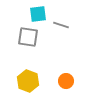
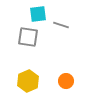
yellow hexagon: rotated 15 degrees clockwise
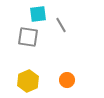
gray line: rotated 42 degrees clockwise
orange circle: moved 1 px right, 1 px up
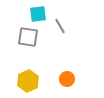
gray line: moved 1 px left, 1 px down
orange circle: moved 1 px up
